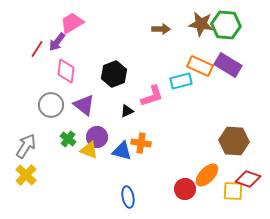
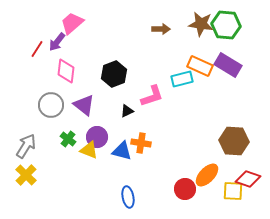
pink trapezoid: rotated 10 degrees counterclockwise
cyan rectangle: moved 1 px right, 2 px up
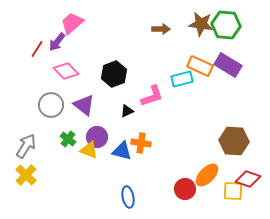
pink diamond: rotated 50 degrees counterclockwise
